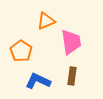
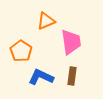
blue L-shape: moved 3 px right, 4 px up
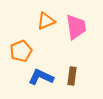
pink trapezoid: moved 5 px right, 15 px up
orange pentagon: rotated 15 degrees clockwise
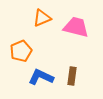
orange triangle: moved 4 px left, 3 px up
pink trapezoid: rotated 68 degrees counterclockwise
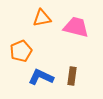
orange triangle: rotated 12 degrees clockwise
